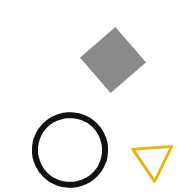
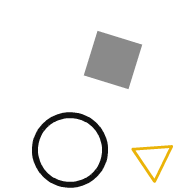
gray square: rotated 32 degrees counterclockwise
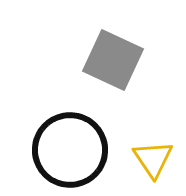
gray square: rotated 8 degrees clockwise
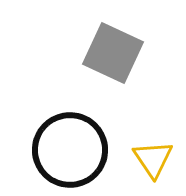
gray square: moved 7 px up
